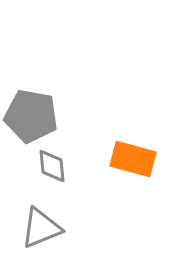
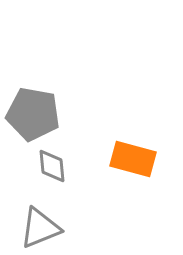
gray pentagon: moved 2 px right, 2 px up
gray triangle: moved 1 px left
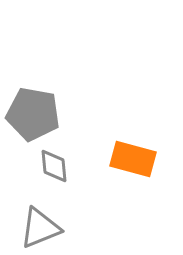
gray diamond: moved 2 px right
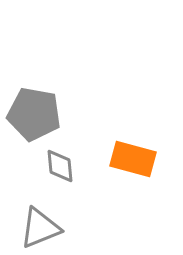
gray pentagon: moved 1 px right
gray diamond: moved 6 px right
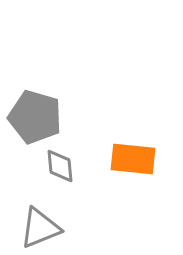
gray pentagon: moved 1 px right, 3 px down; rotated 6 degrees clockwise
orange rectangle: rotated 9 degrees counterclockwise
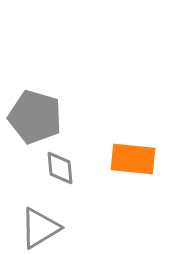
gray diamond: moved 2 px down
gray triangle: rotated 9 degrees counterclockwise
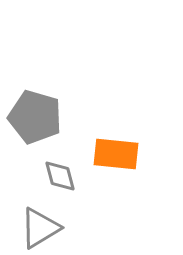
orange rectangle: moved 17 px left, 5 px up
gray diamond: moved 8 px down; rotated 9 degrees counterclockwise
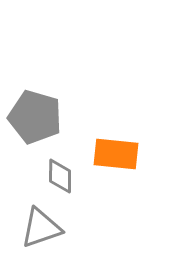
gray diamond: rotated 15 degrees clockwise
gray triangle: moved 1 px right; rotated 12 degrees clockwise
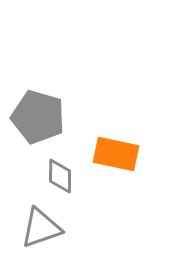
gray pentagon: moved 3 px right
orange rectangle: rotated 6 degrees clockwise
